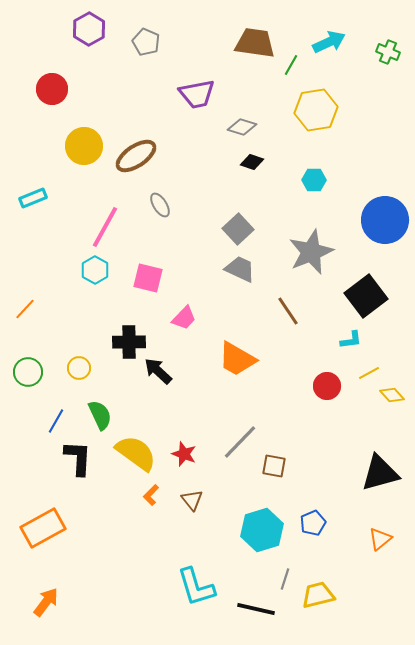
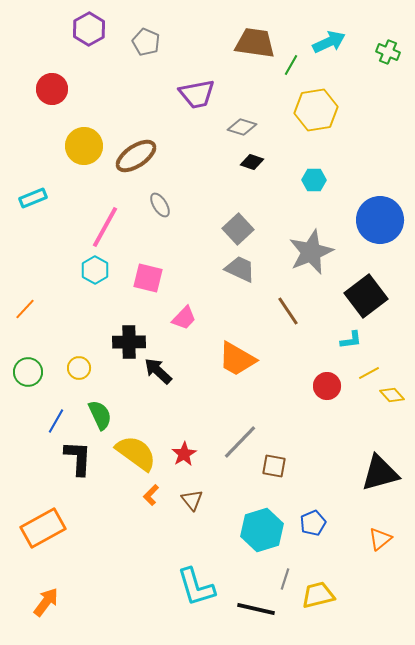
blue circle at (385, 220): moved 5 px left
red star at (184, 454): rotated 20 degrees clockwise
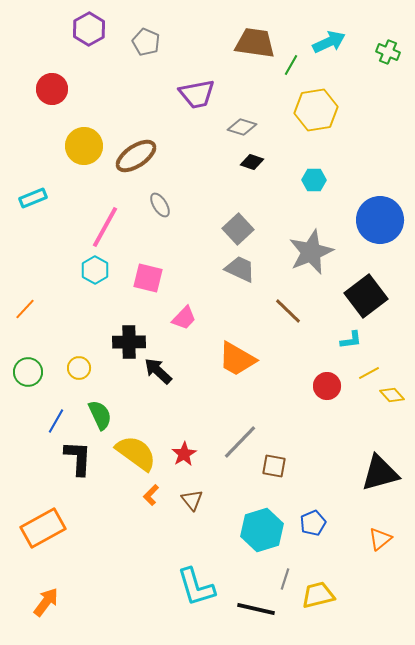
brown line at (288, 311): rotated 12 degrees counterclockwise
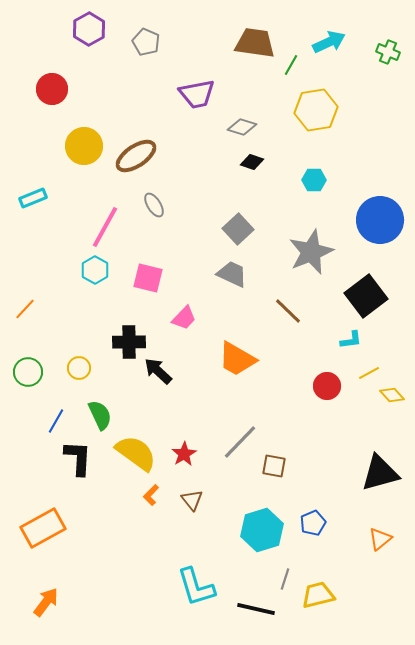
gray ellipse at (160, 205): moved 6 px left
gray trapezoid at (240, 269): moved 8 px left, 5 px down
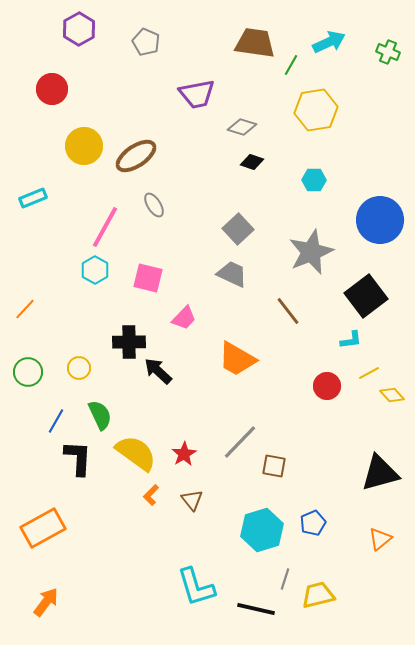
purple hexagon at (89, 29): moved 10 px left
brown line at (288, 311): rotated 8 degrees clockwise
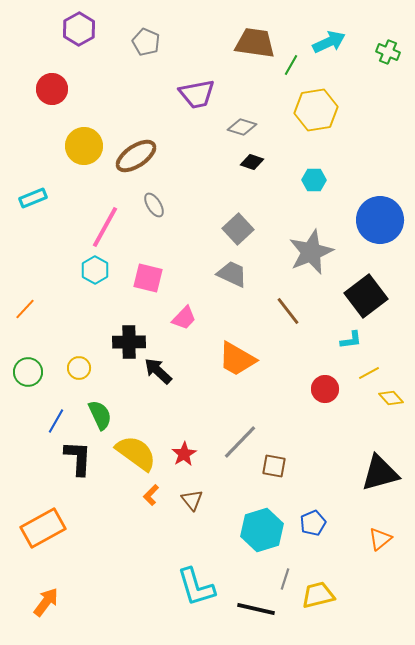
red circle at (327, 386): moved 2 px left, 3 px down
yellow diamond at (392, 395): moved 1 px left, 3 px down
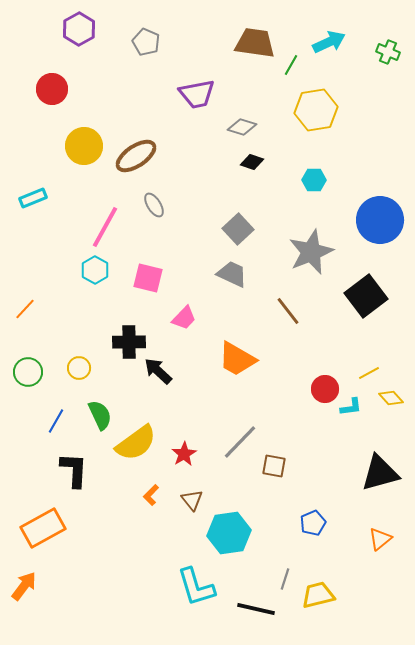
cyan L-shape at (351, 340): moved 67 px down
yellow semicircle at (136, 453): moved 10 px up; rotated 108 degrees clockwise
black L-shape at (78, 458): moved 4 px left, 12 px down
cyan hexagon at (262, 530): moved 33 px left, 3 px down; rotated 9 degrees clockwise
orange arrow at (46, 602): moved 22 px left, 16 px up
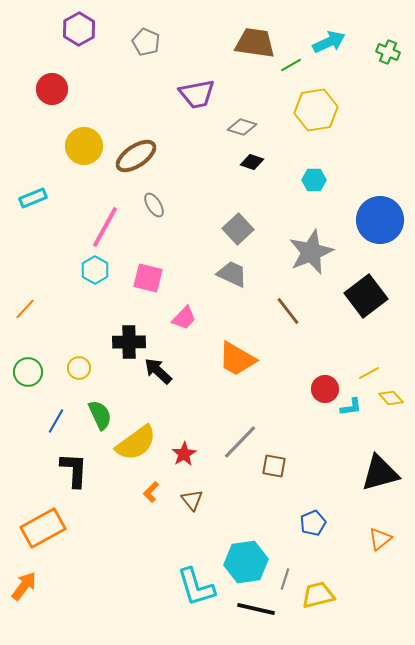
green line at (291, 65): rotated 30 degrees clockwise
orange L-shape at (151, 495): moved 3 px up
cyan hexagon at (229, 533): moved 17 px right, 29 px down
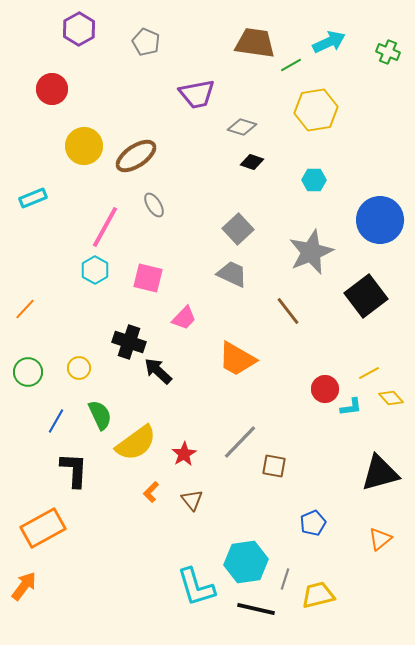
black cross at (129, 342): rotated 20 degrees clockwise
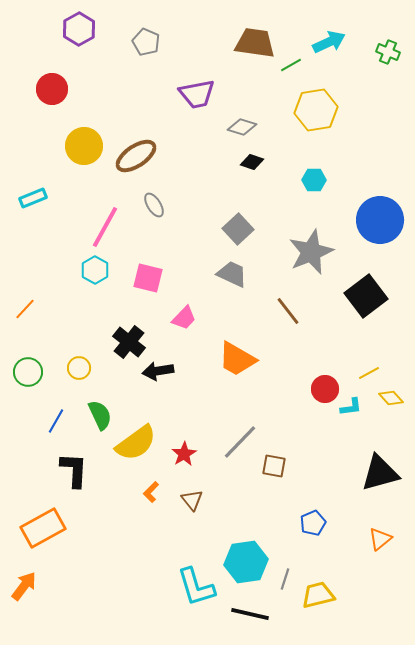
black cross at (129, 342): rotated 20 degrees clockwise
black arrow at (158, 371): rotated 52 degrees counterclockwise
black line at (256, 609): moved 6 px left, 5 px down
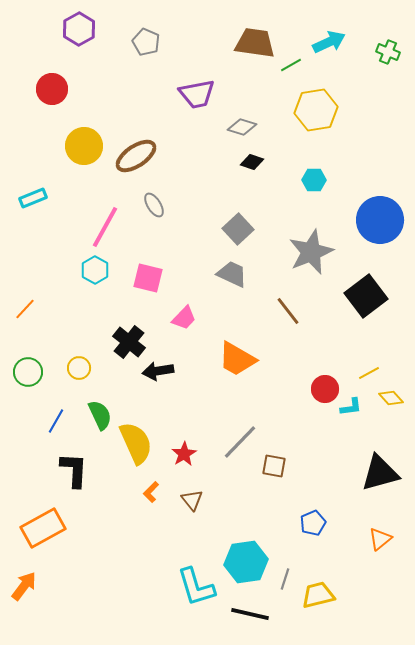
yellow semicircle at (136, 443): rotated 78 degrees counterclockwise
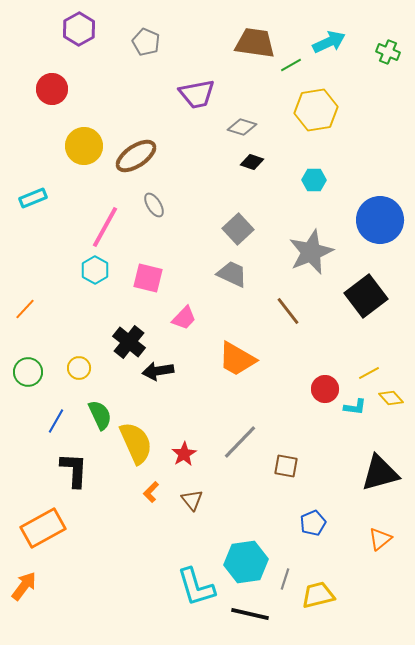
cyan L-shape at (351, 407): moved 4 px right; rotated 15 degrees clockwise
brown square at (274, 466): moved 12 px right
